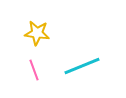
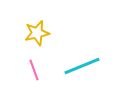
yellow star: rotated 20 degrees counterclockwise
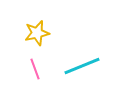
pink line: moved 1 px right, 1 px up
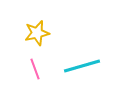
cyan line: rotated 6 degrees clockwise
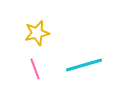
cyan line: moved 2 px right, 1 px up
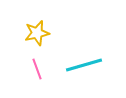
pink line: moved 2 px right
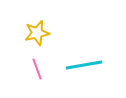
cyan line: rotated 6 degrees clockwise
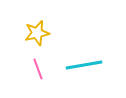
pink line: moved 1 px right
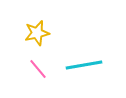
pink line: rotated 20 degrees counterclockwise
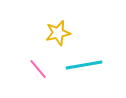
yellow star: moved 21 px right
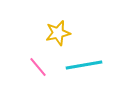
pink line: moved 2 px up
